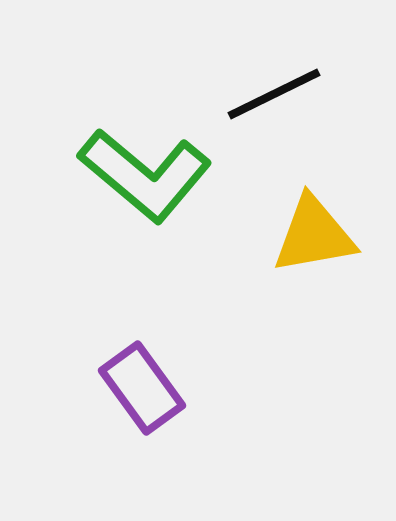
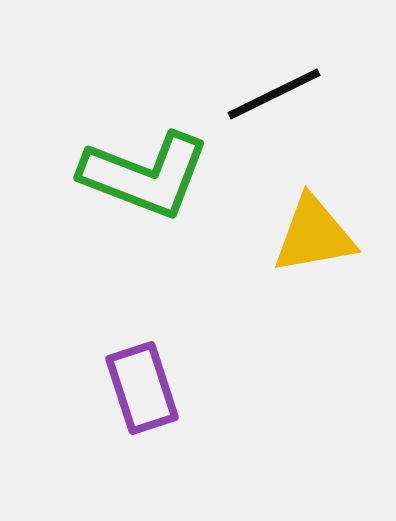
green L-shape: rotated 19 degrees counterclockwise
purple rectangle: rotated 18 degrees clockwise
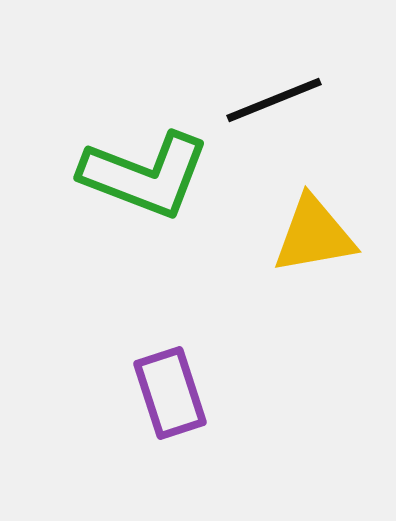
black line: moved 6 px down; rotated 4 degrees clockwise
purple rectangle: moved 28 px right, 5 px down
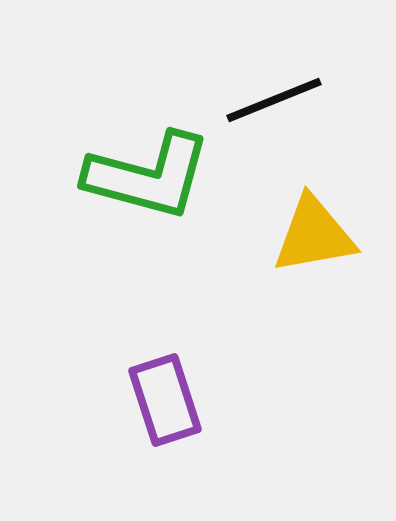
green L-shape: moved 3 px right, 1 px down; rotated 6 degrees counterclockwise
purple rectangle: moved 5 px left, 7 px down
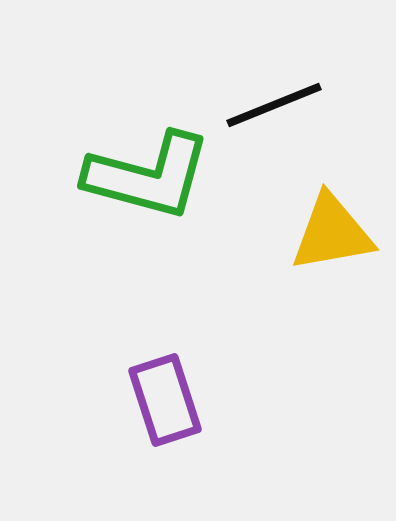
black line: moved 5 px down
yellow triangle: moved 18 px right, 2 px up
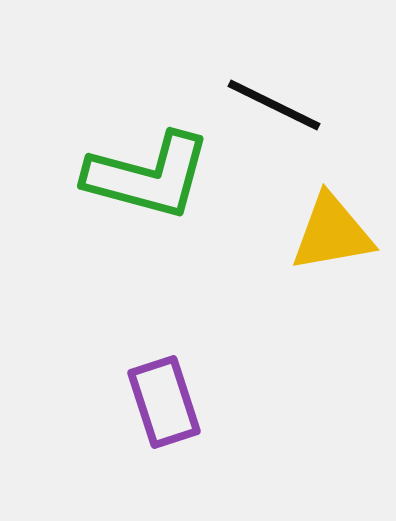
black line: rotated 48 degrees clockwise
purple rectangle: moved 1 px left, 2 px down
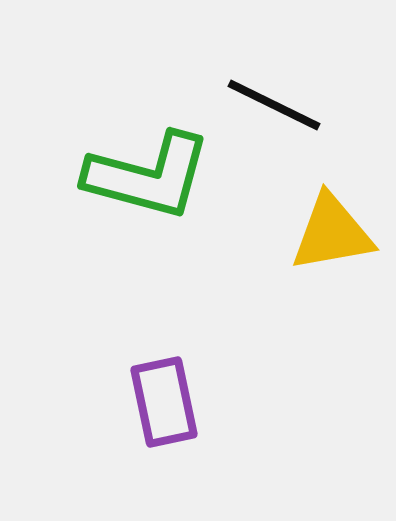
purple rectangle: rotated 6 degrees clockwise
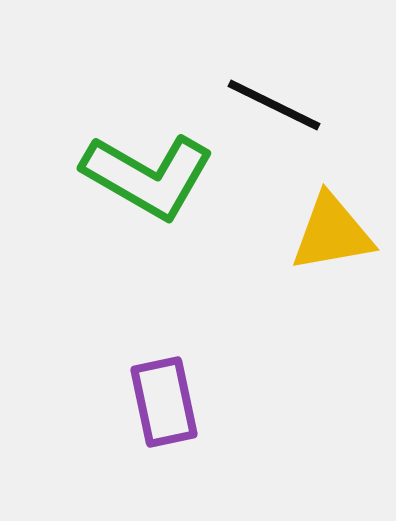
green L-shape: rotated 15 degrees clockwise
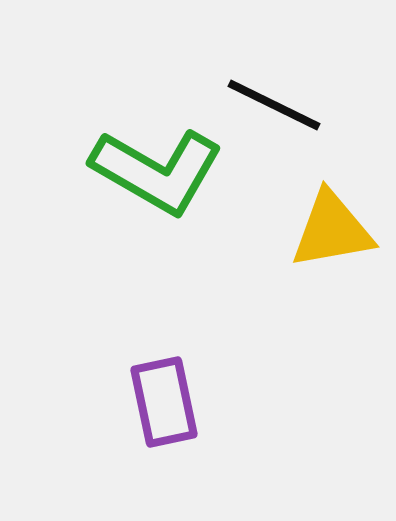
green L-shape: moved 9 px right, 5 px up
yellow triangle: moved 3 px up
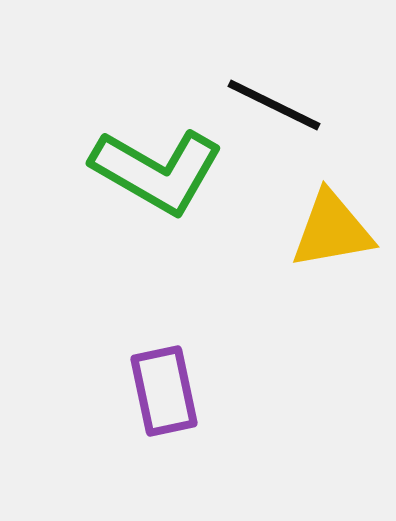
purple rectangle: moved 11 px up
